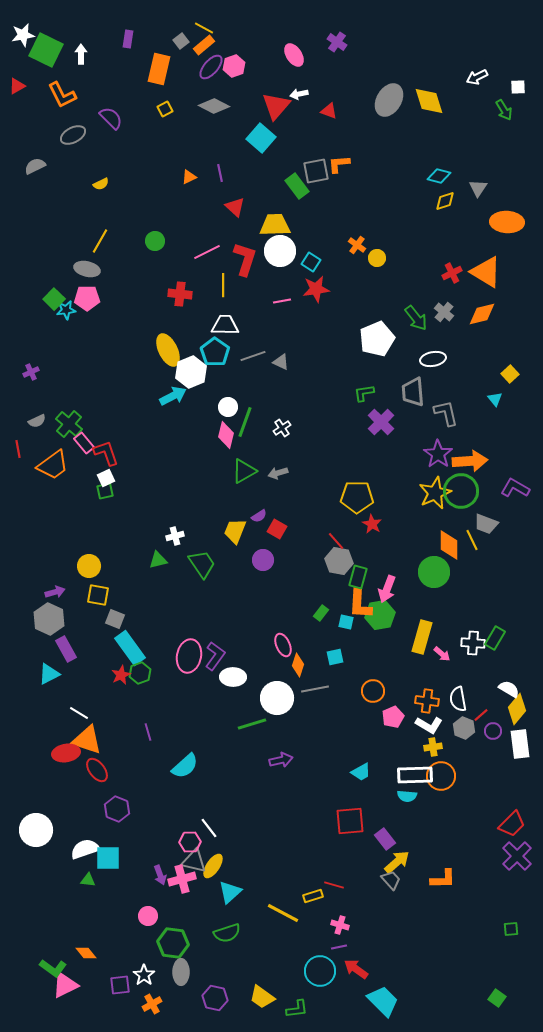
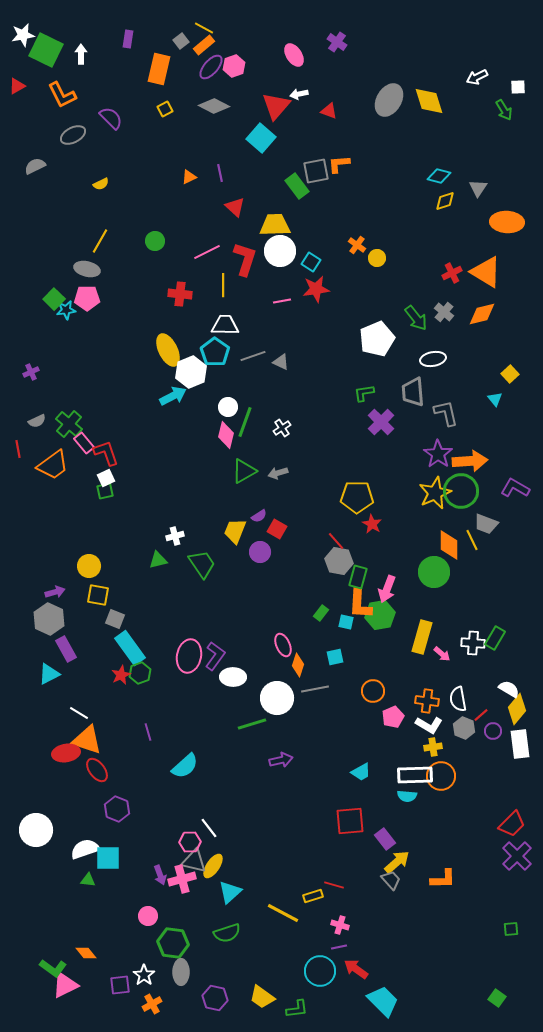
purple circle at (263, 560): moved 3 px left, 8 px up
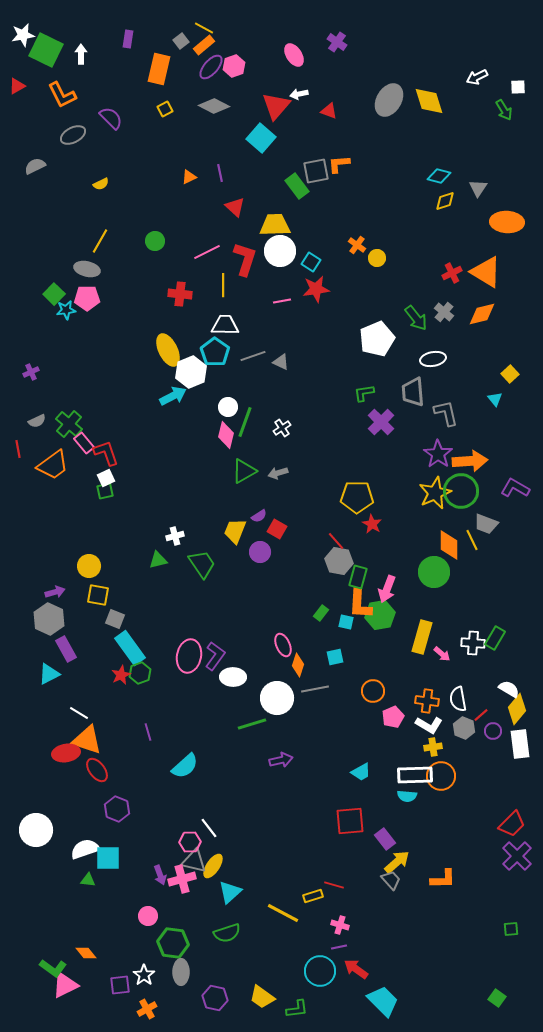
green square at (54, 299): moved 5 px up
orange cross at (152, 1004): moved 5 px left, 5 px down
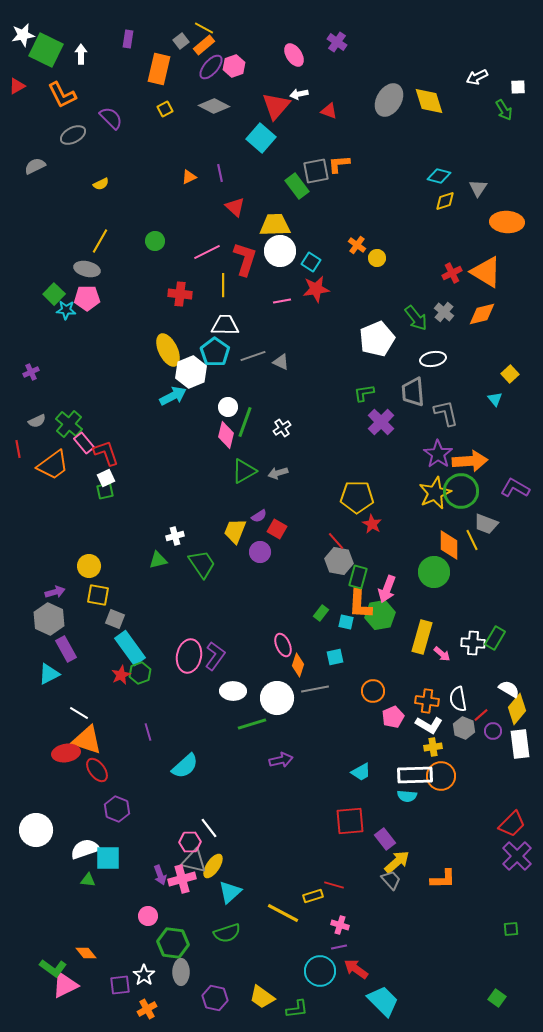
cyan star at (66, 310): rotated 12 degrees clockwise
white ellipse at (233, 677): moved 14 px down
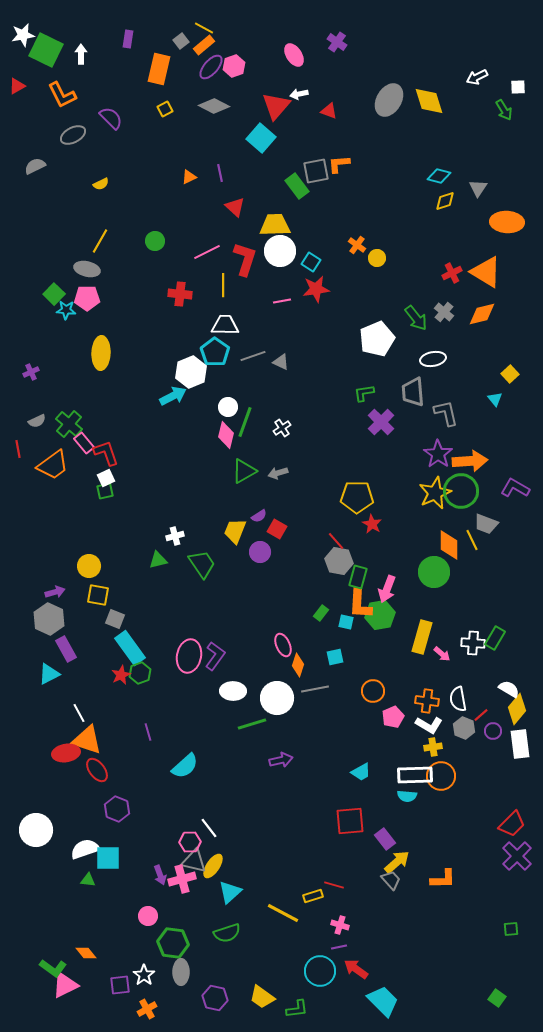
yellow ellipse at (168, 350): moved 67 px left, 3 px down; rotated 28 degrees clockwise
white line at (79, 713): rotated 30 degrees clockwise
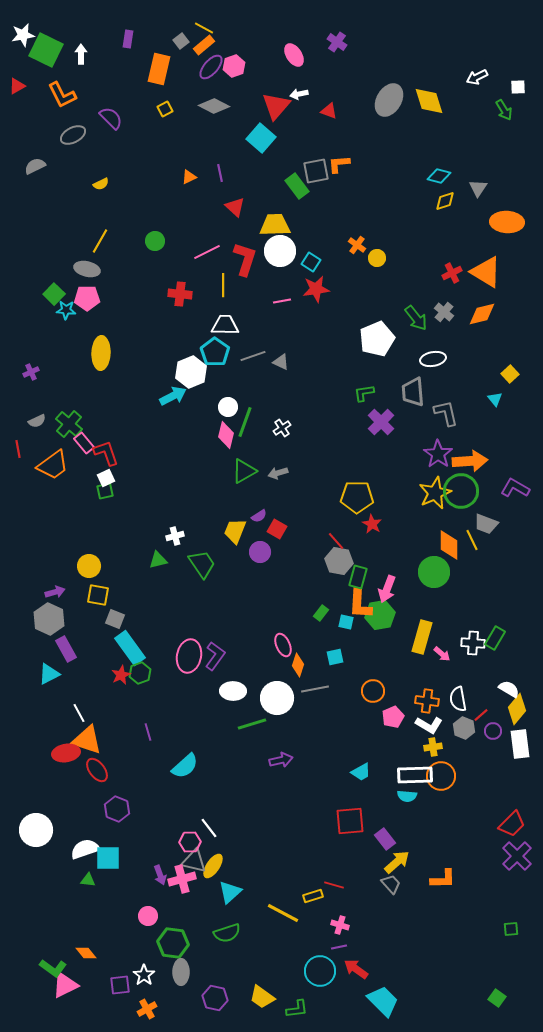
gray trapezoid at (391, 880): moved 4 px down
